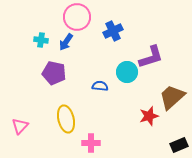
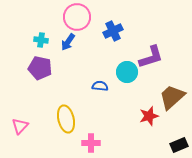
blue arrow: moved 2 px right
purple pentagon: moved 14 px left, 5 px up
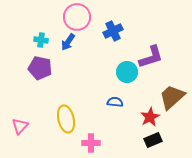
blue semicircle: moved 15 px right, 16 px down
red star: moved 1 px right, 1 px down; rotated 12 degrees counterclockwise
black rectangle: moved 26 px left, 5 px up
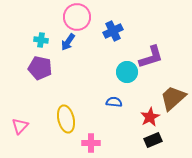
brown trapezoid: moved 1 px right, 1 px down
blue semicircle: moved 1 px left
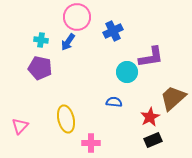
purple L-shape: rotated 8 degrees clockwise
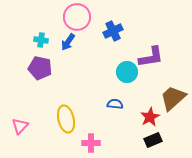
blue semicircle: moved 1 px right, 2 px down
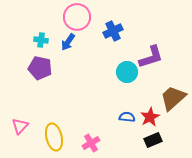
purple L-shape: rotated 8 degrees counterclockwise
blue semicircle: moved 12 px right, 13 px down
yellow ellipse: moved 12 px left, 18 px down
pink cross: rotated 30 degrees counterclockwise
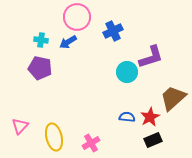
blue arrow: rotated 24 degrees clockwise
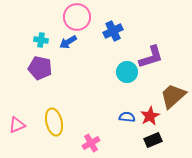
brown trapezoid: moved 2 px up
red star: moved 1 px up
pink triangle: moved 3 px left, 1 px up; rotated 24 degrees clockwise
yellow ellipse: moved 15 px up
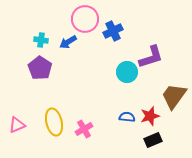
pink circle: moved 8 px right, 2 px down
purple pentagon: rotated 20 degrees clockwise
brown trapezoid: moved 1 px right; rotated 12 degrees counterclockwise
red star: rotated 12 degrees clockwise
pink cross: moved 7 px left, 14 px up
